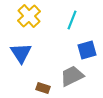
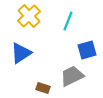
cyan line: moved 4 px left, 1 px down
blue triangle: rotated 30 degrees clockwise
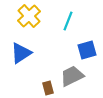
brown rectangle: moved 5 px right; rotated 56 degrees clockwise
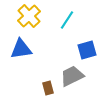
cyan line: moved 1 px left, 1 px up; rotated 12 degrees clockwise
blue triangle: moved 4 px up; rotated 25 degrees clockwise
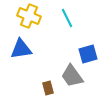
yellow cross: rotated 25 degrees counterclockwise
cyan line: moved 2 px up; rotated 60 degrees counterclockwise
blue square: moved 1 px right, 4 px down
gray trapezoid: rotated 100 degrees counterclockwise
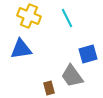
brown rectangle: moved 1 px right
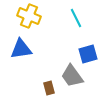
cyan line: moved 9 px right
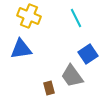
blue square: rotated 18 degrees counterclockwise
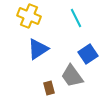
blue triangle: moved 17 px right; rotated 25 degrees counterclockwise
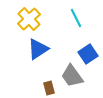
yellow cross: moved 3 px down; rotated 25 degrees clockwise
